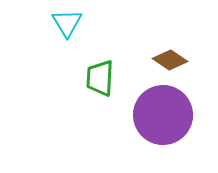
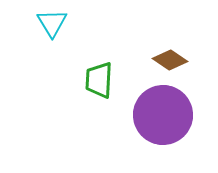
cyan triangle: moved 15 px left
green trapezoid: moved 1 px left, 2 px down
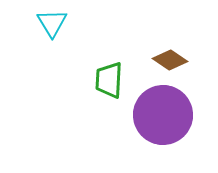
green trapezoid: moved 10 px right
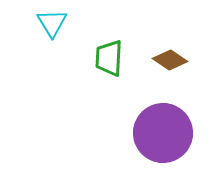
green trapezoid: moved 22 px up
purple circle: moved 18 px down
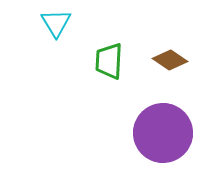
cyan triangle: moved 4 px right
green trapezoid: moved 3 px down
